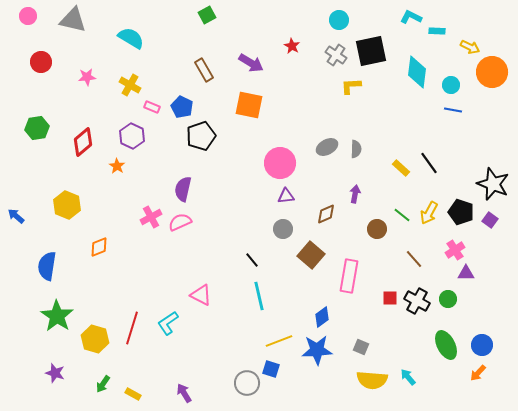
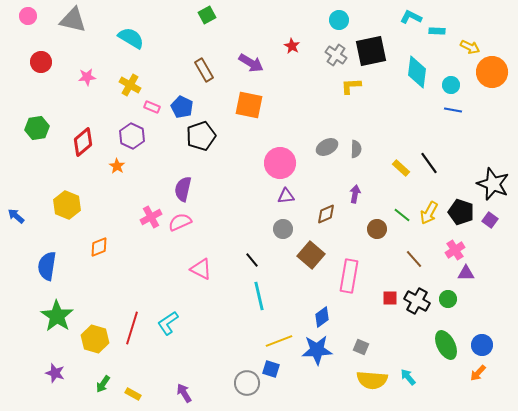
pink triangle at (201, 295): moved 26 px up
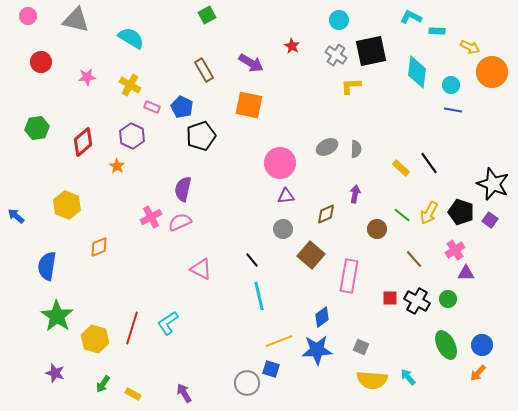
gray triangle at (73, 20): moved 3 px right
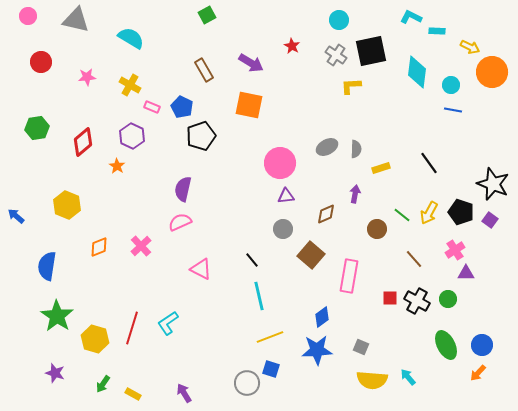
yellow rectangle at (401, 168): moved 20 px left; rotated 60 degrees counterclockwise
pink cross at (151, 217): moved 10 px left, 29 px down; rotated 15 degrees counterclockwise
yellow line at (279, 341): moved 9 px left, 4 px up
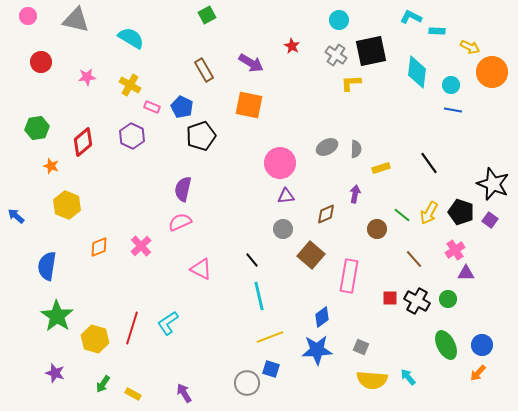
yellow L-shape at (351, 86): moved 3 px up
orange star at (117, 166): moved 66 px left; rotated 14 degrees counterclockwise
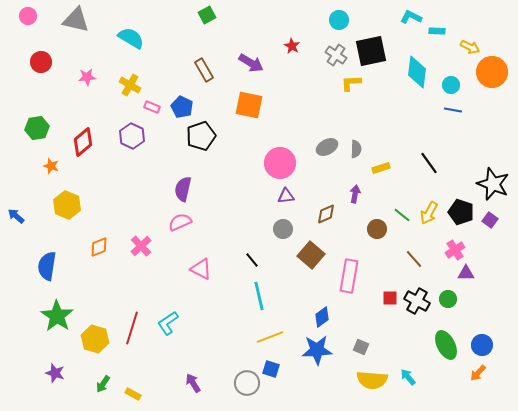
purple arrow at (184, 393): moved 9 px right, 10 px up
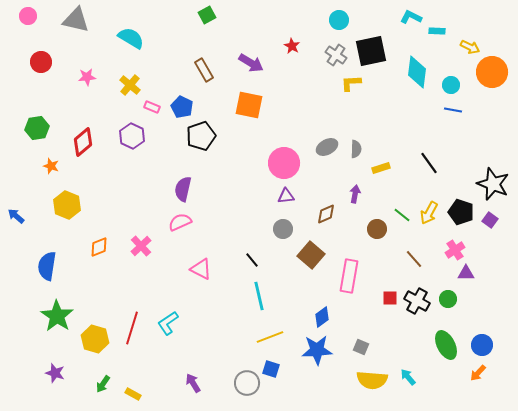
yellow cross at (130, 85): rotated 10 degrees clockwise
pink circle at (280, 163): moved 4 px right
